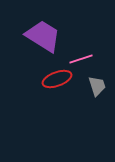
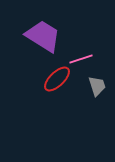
red ellipse: rotated 24 degrees counterclockwise
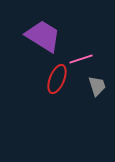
red ellipse: rotated 24 degrees counterclockwise
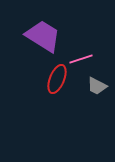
gray trapezoid: rotated 135 degrees clockwise
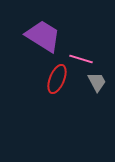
pink line: rotated 35 degrees clockwise
gray trapezoid: moved 4 px up; rotated 145 degrees counterclockwise
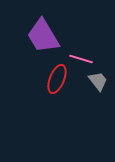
purple trapezoid: rotated 153 degrees counterclockwise
gray trapezoid: moved 1 px right, 1 px up; rotated 10 degrees counterclockwise
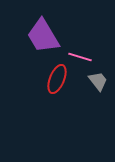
pink line: moved 1 px left, 2 px up
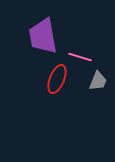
purple trapezoid: rotated 21 degrees clockwise
gray trapezoid: rotated 60 degrees clockwise
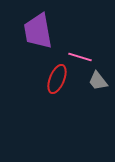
purple trapezoid: moved 5 px left, 5 px up
gray trapezoid: rotated 120 degrees clockwise
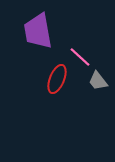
pink line: rotated 25 degrees clockwise
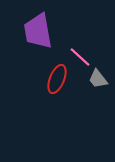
gray trapezoid: moved 2 px up
